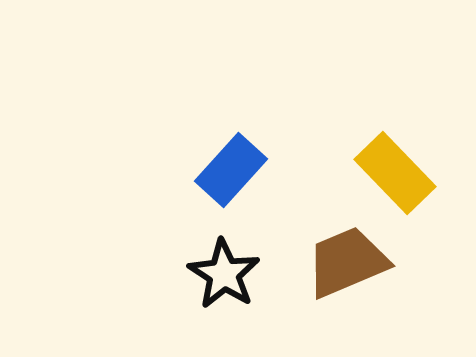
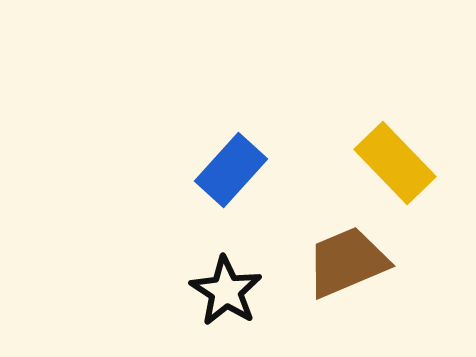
yellow rectangle: moved 10 px up
black star: moved 2 px right, 17 px down
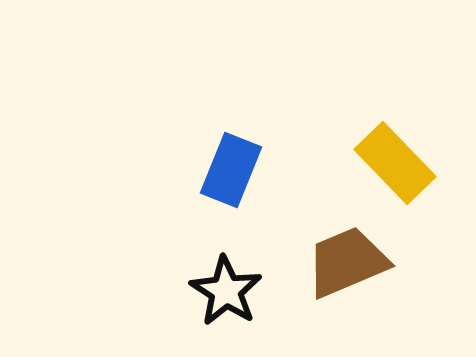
blue rectangle: rotated 20 degrees counterclockwise
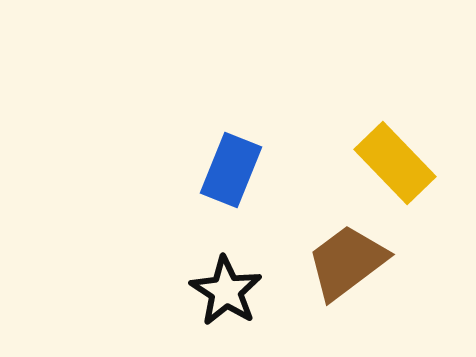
brown trapezoid: rotated 14 degrees counterclockwise
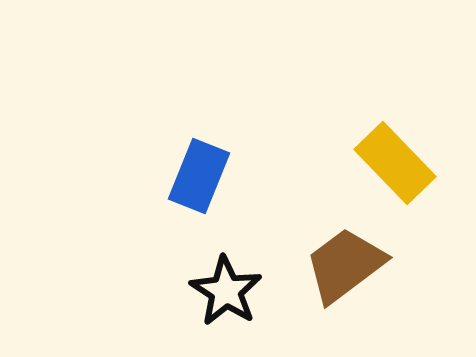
blue rectangle: moved 32 px left, 6 px down
brown trapezoid: moved 2 px left, 3 px down
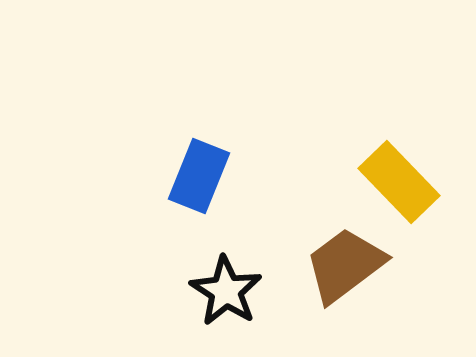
yellow rectangle: moved 4 px right, 19 px down
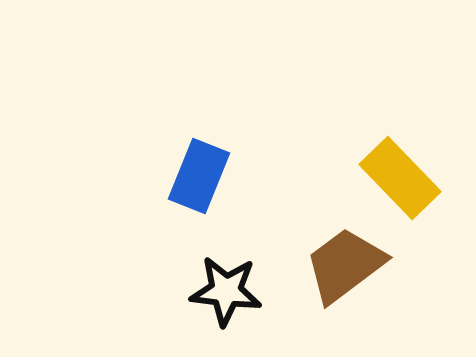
yellow rectangle: moved 1 px right, 4 px up
black star: rotated 26 degrees counterclockwise
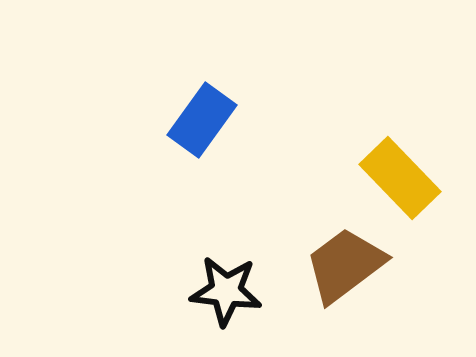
blue rectangle: moved 3 px right, 56 px up; rotated 14 degrees clockwise
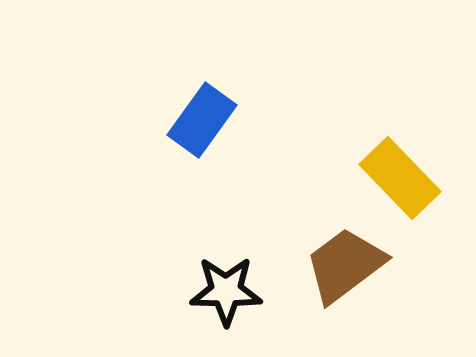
black star: rotated 6 degrees counterclockwise
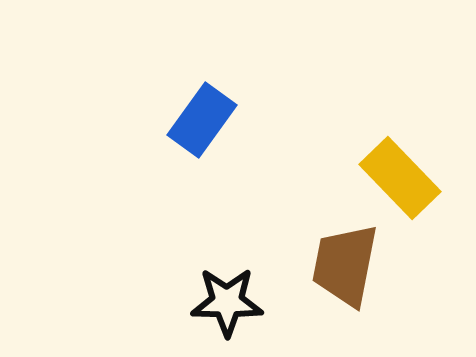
brown trapezoid: rotated 42 degrees counterclockwise
black star: moved 1 px right, 11 px down
